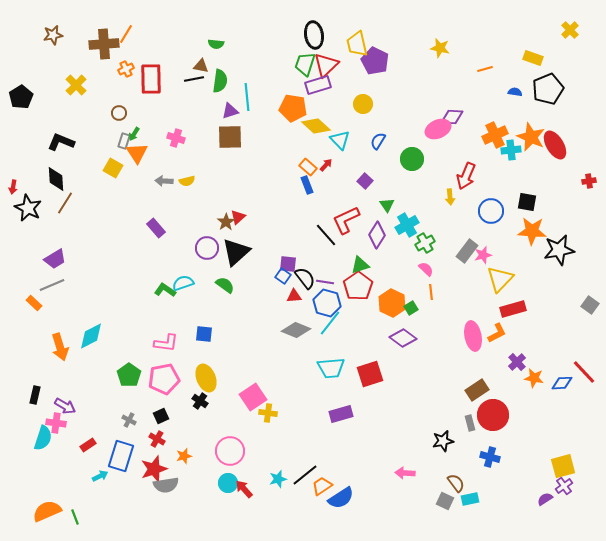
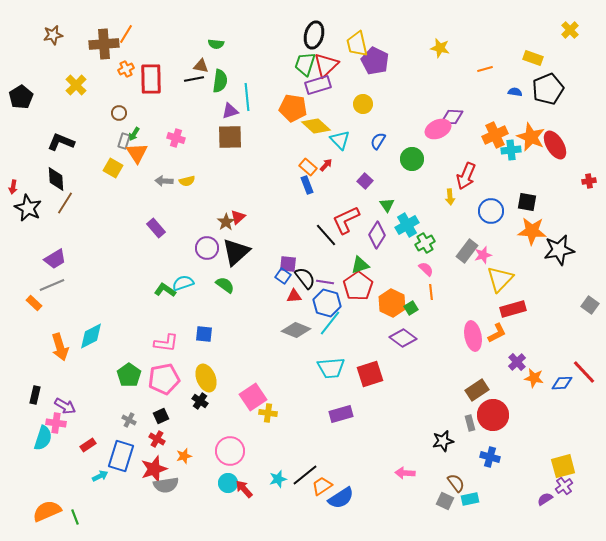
black ellipse at (314, 35): rotated 24 degrees clockwise
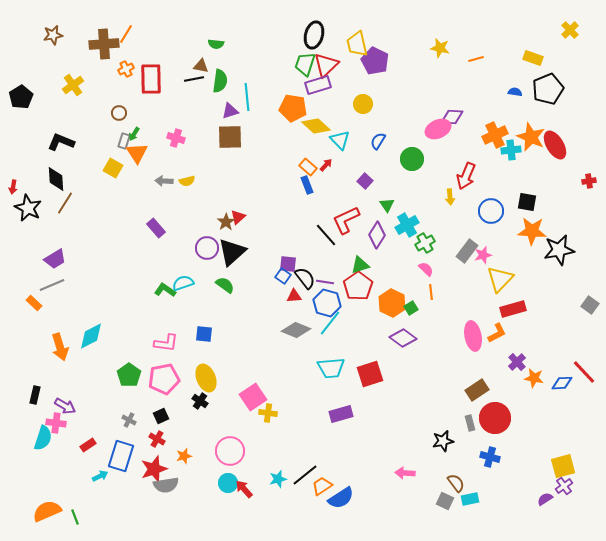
orange line at (485, 69): moved 9 px left, 10 px up
yellow cross at (76, 85): moved 3 px left; rotated 10 degrees clockwise
black triangle at (236, 252): moved 4 px left
red circle at (493, 415): moved 2 px right, 3 px down
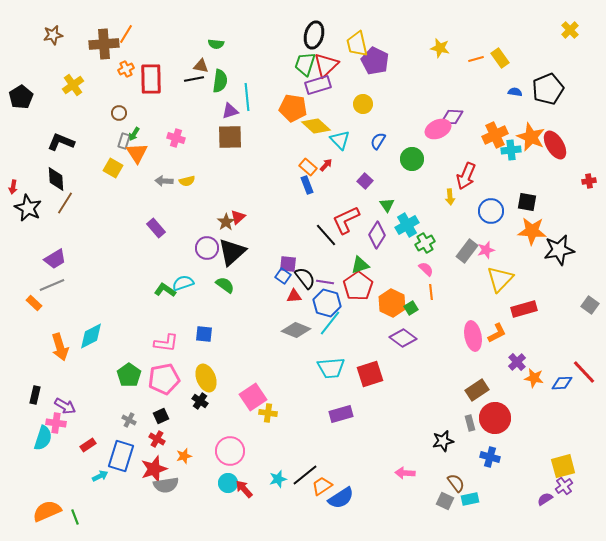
yellow rectangle at (533, 58): moved 33 px left; rotated 36 degrees clockwise
pink star at (483, 255): moved 3 px right, 5 px up
red rectangle at (513, 309): moved 11 px right
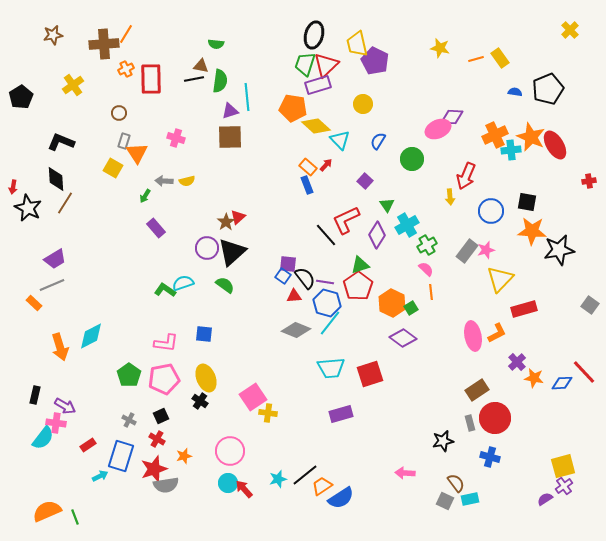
green arrow at (134, 134): moved 11 px right, 62 px down
green cross at (425, 243): moved 2 px right, 2 px down
cyan semicircle at (43, 438): rotated 20 degrees clockwise
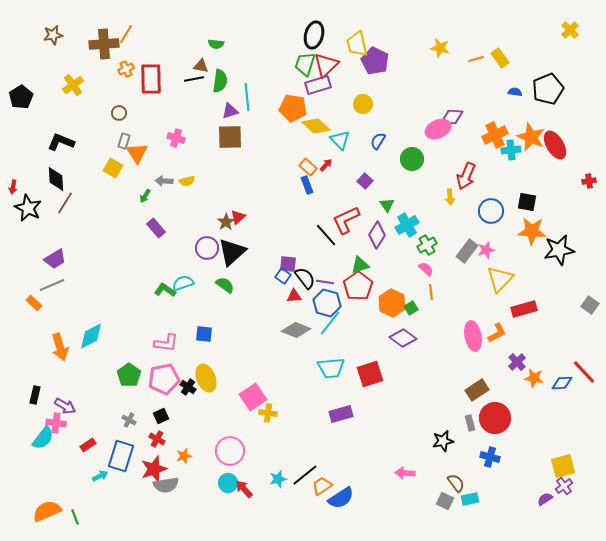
black cross at (200, 401): moved 12 px left, 14 px up
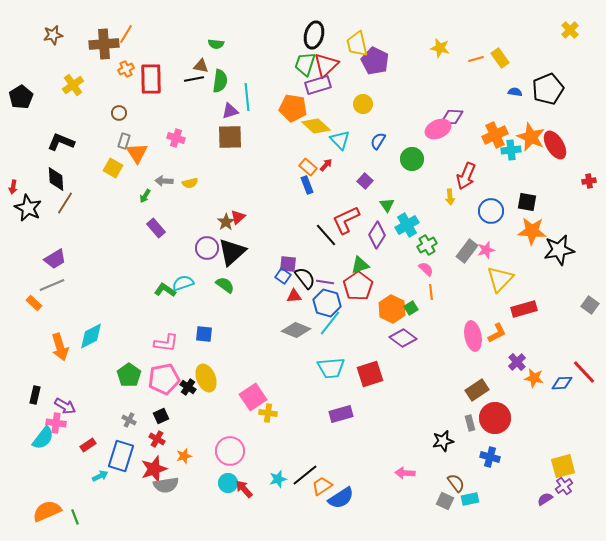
yellow semicircle at (187, 181): moved 3 px right, 2 px down
orange hexagon at (392, 303): moved 6 px down
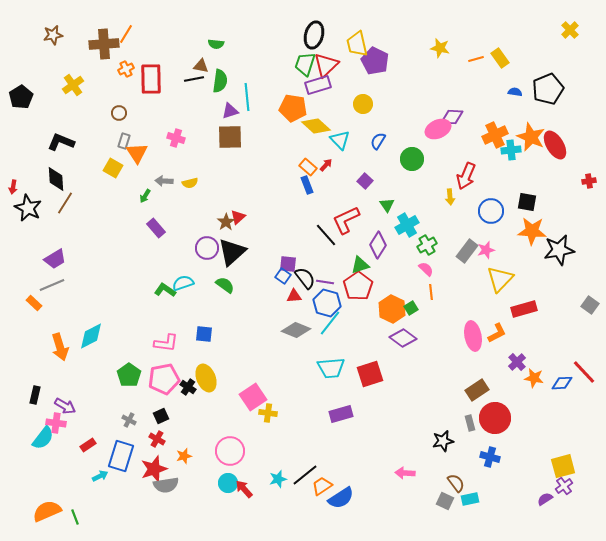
purple diamond at (377, 235): moved 1 px right, 10 px down
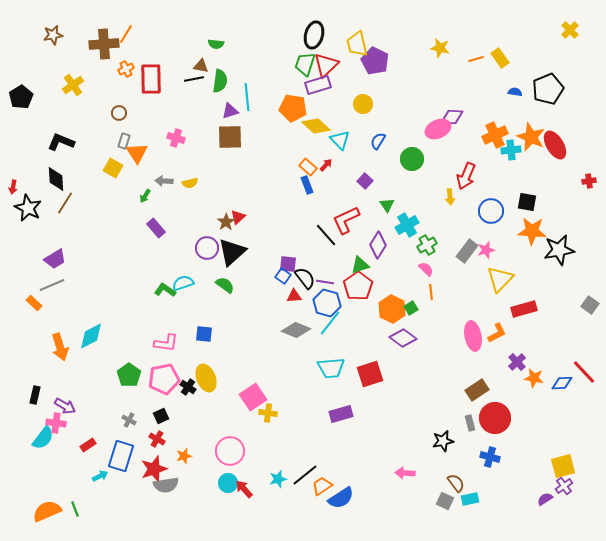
green line at (75, 517): moved 8 px up
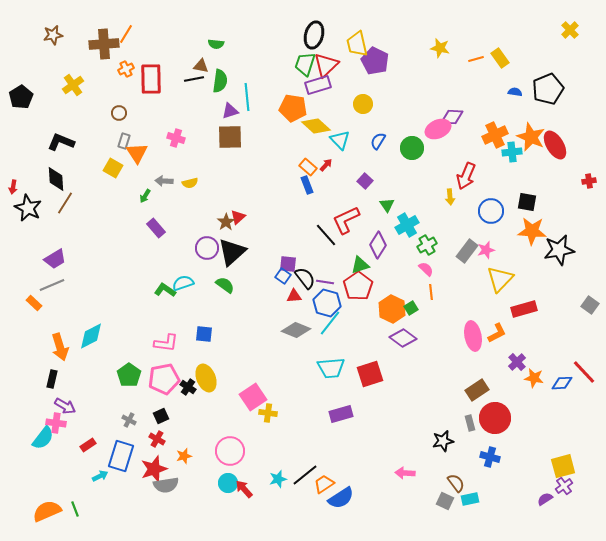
cyan cross at (511, 150): moved 1 px right, 2 px down
green circle at (412, 159): moved 11 px up
black rectangle at (35, 395): moved 17 px right, 16 px up
orange trapezoid at (322, 486): moved 2 px right, 2 px up
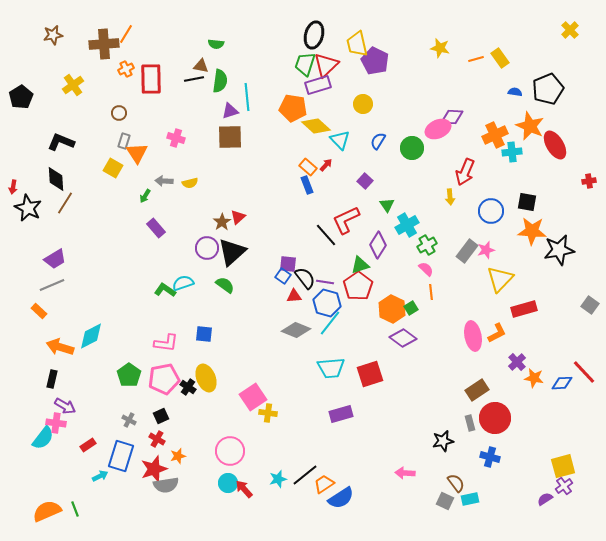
orange star at (531, 137): moved 1 px left, 11 px up
red arrow at (466, 176): moved 1 px left, 4 px up
brown star at (226, 222): moved 4 px left
orange rectangle at (34, 303): moved 5 px right, 8 px down
orange arrow at (60, 347): rotated 124 degrees clockwise
orange star at (184, 456): moved 6 px left
